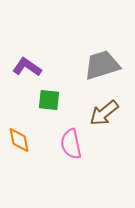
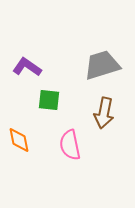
brown arrow: rotated 40 degrees counterclockwise
pink semicircle: moved 1 px left, 1 px down
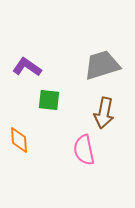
orange diamond: rotated 8 degrees clockwise
pink semicircle: moved 14 px right, 5 px down
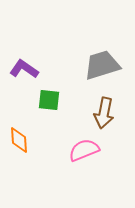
purple L-shape: moved 3 px left, 2 px down
pink semicircle: rotated 80 degrees clockwise
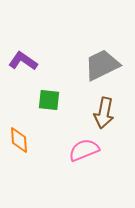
gray trapezoid: rotated 9 degrees counterclockwise
purple L-shape: moved 1 px left, 8 px up
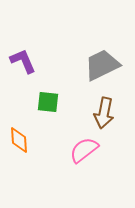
purple L-shape: rotated 32 degrees clockwise
green square: moved 1 px left, 2 px down
pink semicircle: rotated 16 degrees counterclockwise
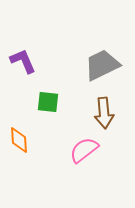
brown arrow: rotated 16 degrees counterclockwise
